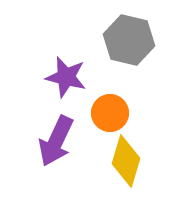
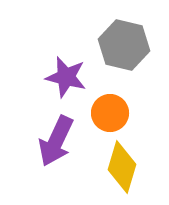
gray hexagon: moved 5 px left, 5 px down
yellow diamond: moved 4 px left, 6 px down
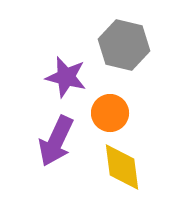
yellow diamond: rotated 24 degrees counterclockwise
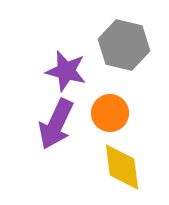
purple star: moved 6 px up
purple arrow: moved 17 px up
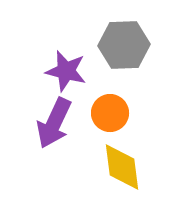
gray hexagon: rotated 15 degrees counterclockwise
purple arrow: moved 2 px left, 1 px up
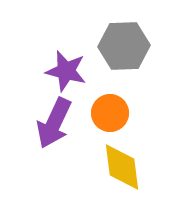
gray hexagon: moved 1 px down
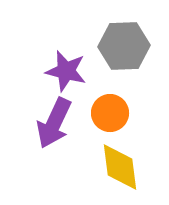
yellow diamond: moved 2 px left
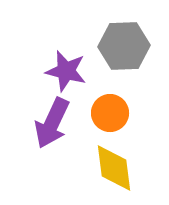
purple arrow: moved 2 px left
yellow diamond: moved 6 px left, 1 px down
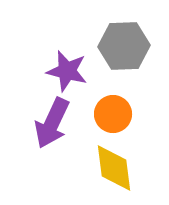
purple star: moved 1 px right
orange circle: moved 3 px right, 1 px down
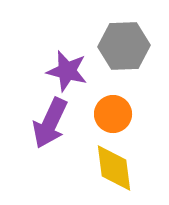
purple arrow: moved 2 px left
